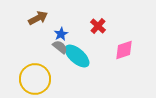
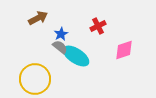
red cross: rotated 21 degrees clockwise
cyan ellipse: moved 1 px left; rotated 8 degrees counterclockwise
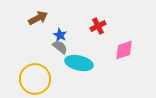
blue star: moved 1 px left, 1 px down; rotated 16 degrees counterclockwise
cyan ellipse: moved 3 px right, 7 px down; rotated 20 degrees counterclockwise
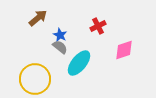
brown arrow: rotated 12 degrees counterclockwise
cyan ellipse: rotated 64 degrees counterclockwise
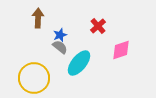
brown arrow: rotated 48 degrees counterclockwise
red cross: rotated 14 degrees counterclockwise
blue star: rotated 24 degrees clockwise
pink diamond: moved 3 px left
yellow circle: moved 1 px left, 1 px up
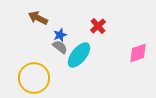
brown arrow: rotated 66 degrees counterclockwise
pink diamond: moved 17 px right, 3 px down
cyan ellipse: moved 8 px up
